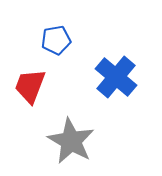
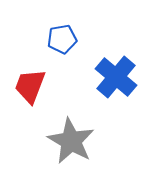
blue pentagon: moved 6 px right, 1 px up
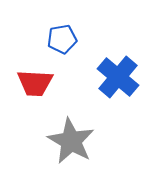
blue cross: moved 2 px right
red trapezoid: moved 5 px right, 3 px up; rotated 108 degrees counterclockwise
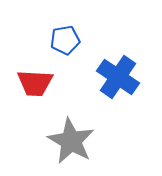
blue pentagon: moved 3 px right, 1 px down
blue cross: rotated 6 degrees counterclockwise
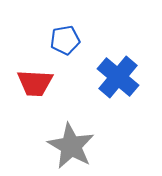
blue cross: rotated 6 degrees clockwise
gray star: moved 5 px down
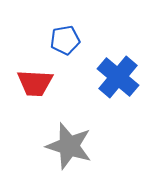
gray star: moved 2 px left; rotated 12 degrees counterclockwise
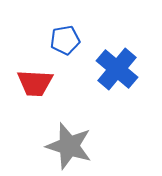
blue cross: moved 1 px left, 8 px up
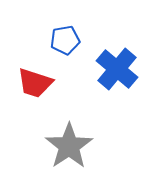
red trapezoid: rotated 15 degrees clockwise
gray star: rotated 21 degrees clockwise
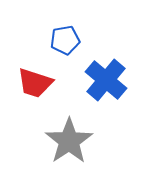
blue cross: moved 11 px left, 11 px down
gray star: moved 5 px up
